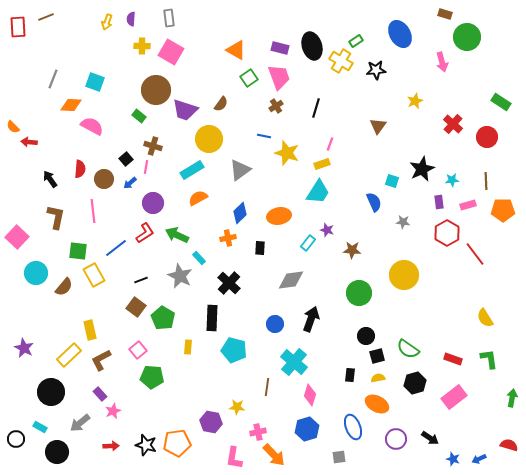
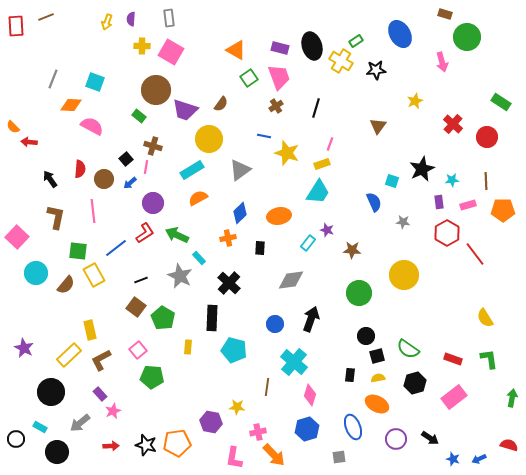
red rectangle at (18, 27): moved 2 px left, 1 px up
brown semicircle at (64, 287): moved 2 px right, 2 px up
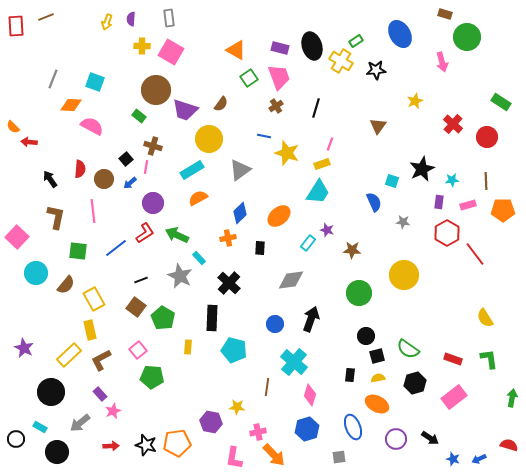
purple rectangle at (439, 202): rotated 16 degrees clockwise
orange ellipse at (279, 216): rotated 30 degrees counterclockwise
yellow rectangle at (94, 275): moved 24 px down
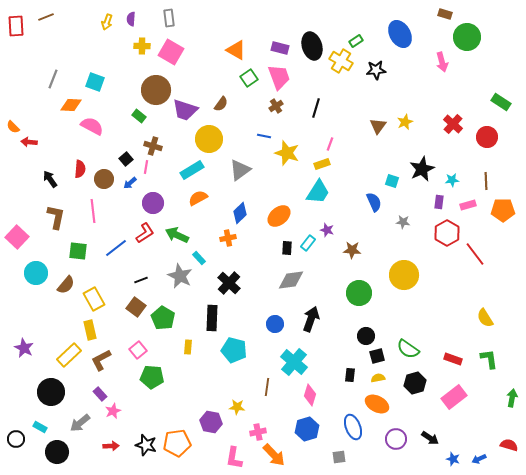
yellow star at (415, 101): moved 10 px left, 21 px down
black rectangle at (260, 248): moved 27 px right
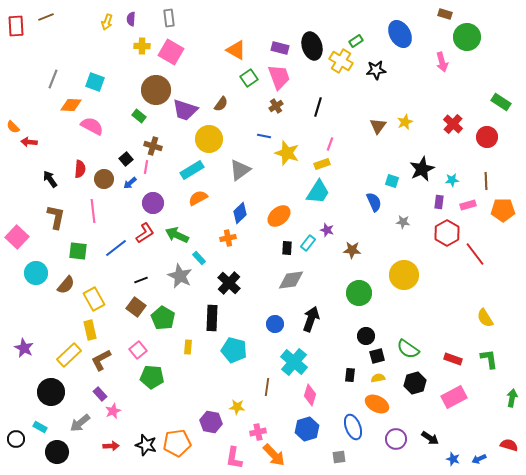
black line at (316, 108): moved 2 px right, 1 px up
pink rectangle at (454, 397): rotated 10 degrees clockwise
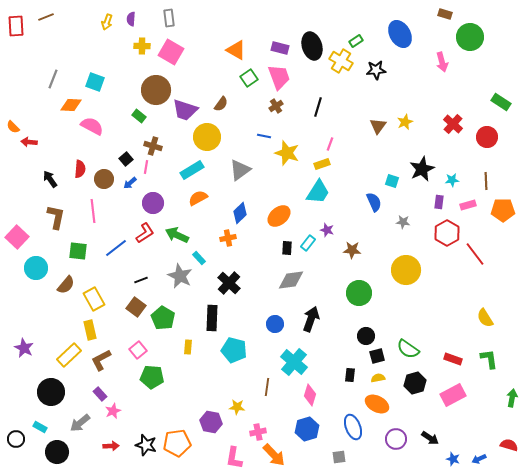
green circle at (467, 37): moved 3 px right
yellow circle at (209, 139): moved 2 px left, 2 px up
cyan circle at (36, 273): moved 5 px up
yellow circle at (404, 275): moved 2 px right, 5 px up
pink rectangle at (454, 397): moved 1 px left, 2 px up
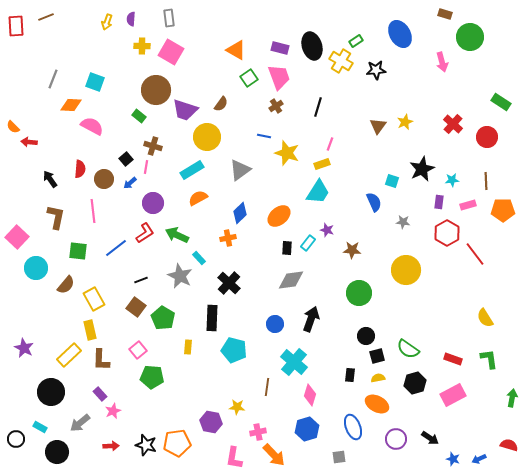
brown L-shape at (101, 360): rotated 60 degrees counterclockwise
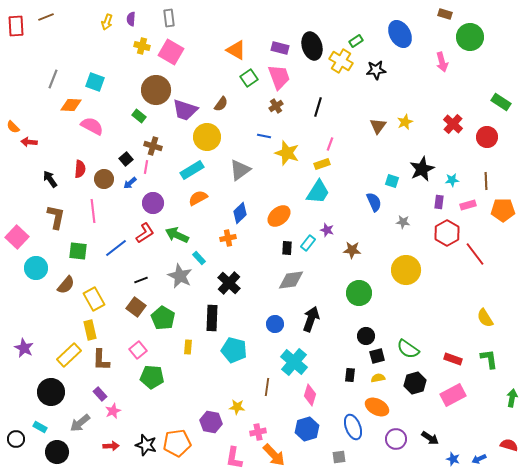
yellow cross at (142, 46): rotated 14 degrees clockwise
orange ellipse at (377, 404): moved 3 px down
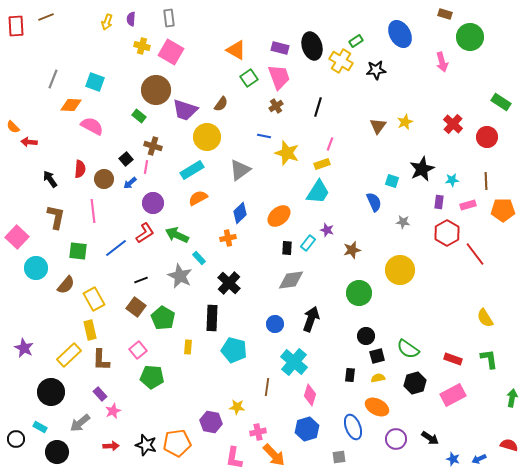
brown star at (352, 250): rotated 18 degrees counterclockwise
yellow circle at (406, 270): moved 6 px left
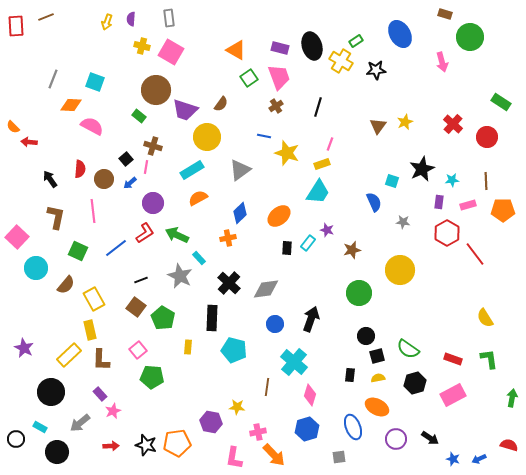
green square at (78, 251): rotated 18 degrees clockwise
gray diamond at (291, 280): moved 25 px left, 9 px down
